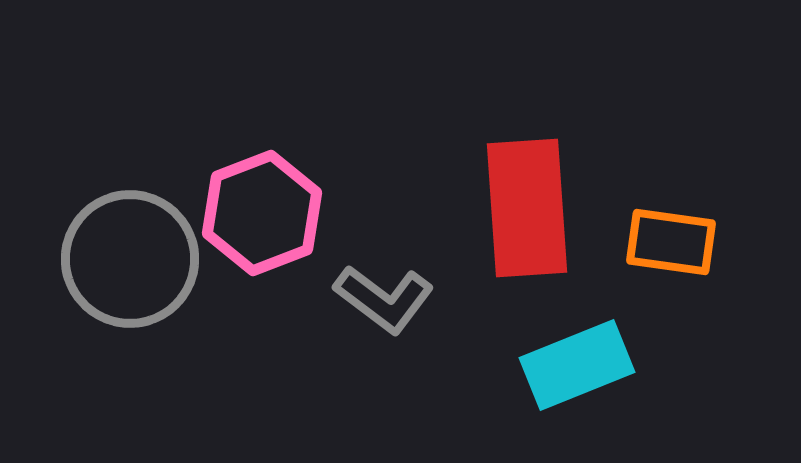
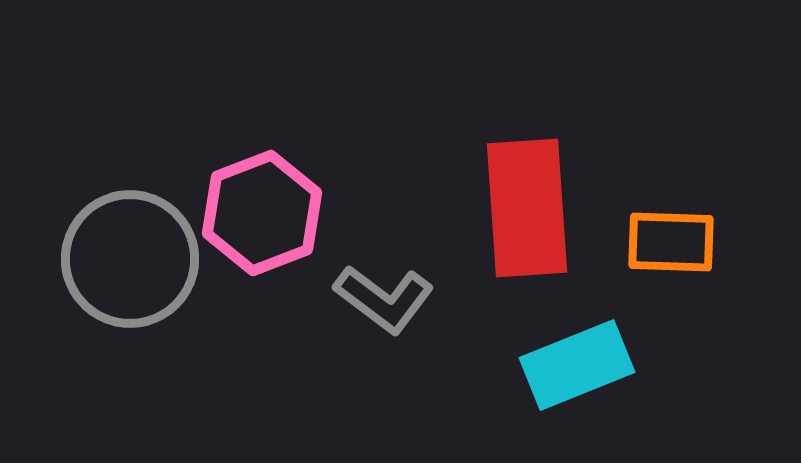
orange rectangle: rotated 6 degrees counterclockwise
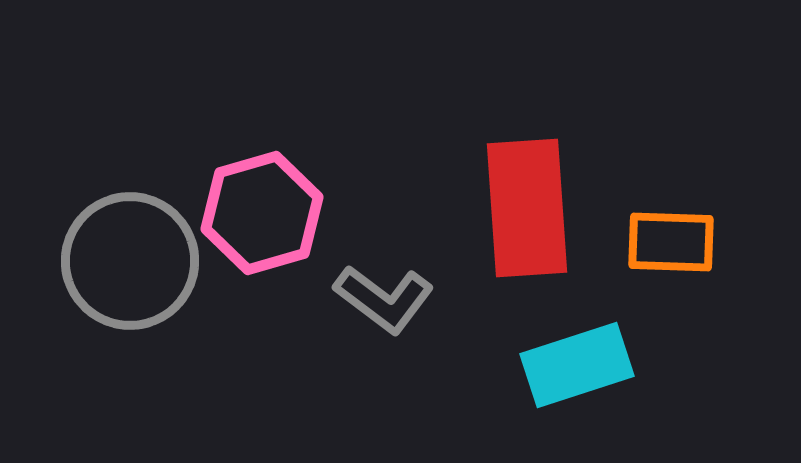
pink hexagon: rotated 5 degrees clockwise
gray circle: moved 2 px down
cyan rectangle: rotated 4 degrees clockwise
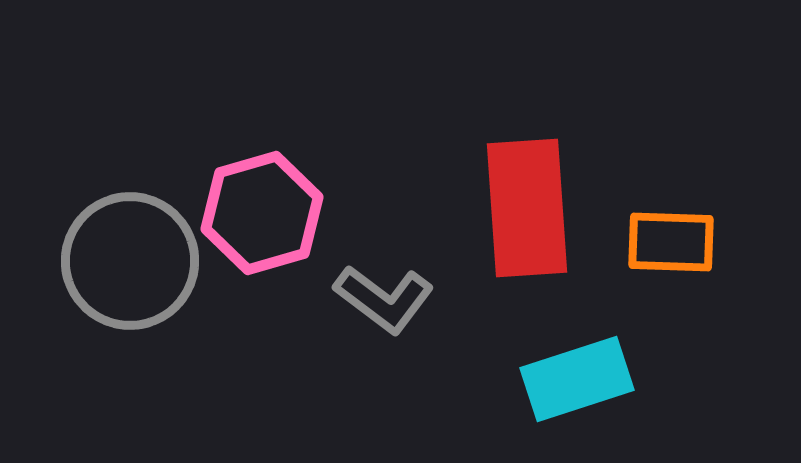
cyan rectangle: moved 14 px down
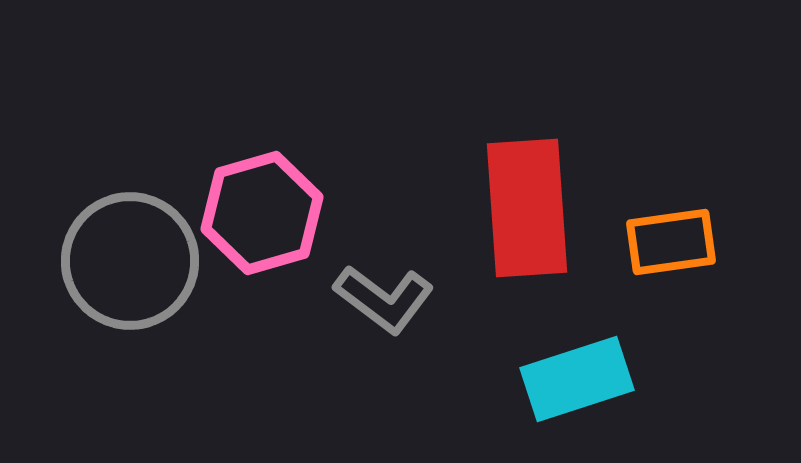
orange rectangle: rotated 10 degrees counterclockwise
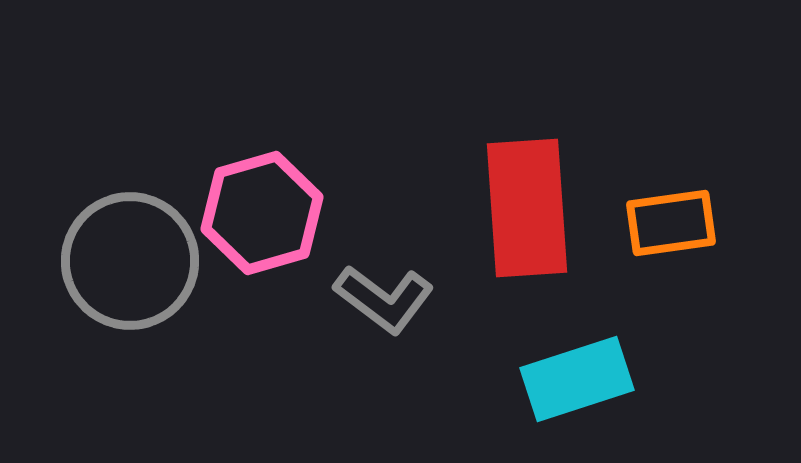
orange rectangle: moved 19 px up
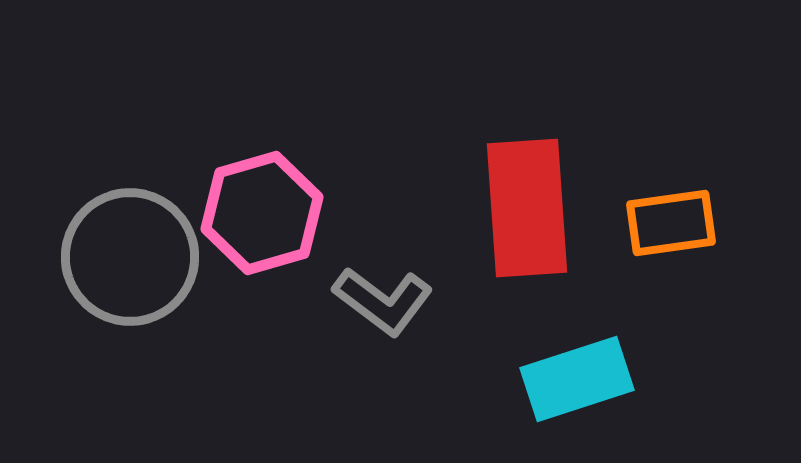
gray circle: moved 4 px up
gray L-shape: moved 1 px left, 2 px down
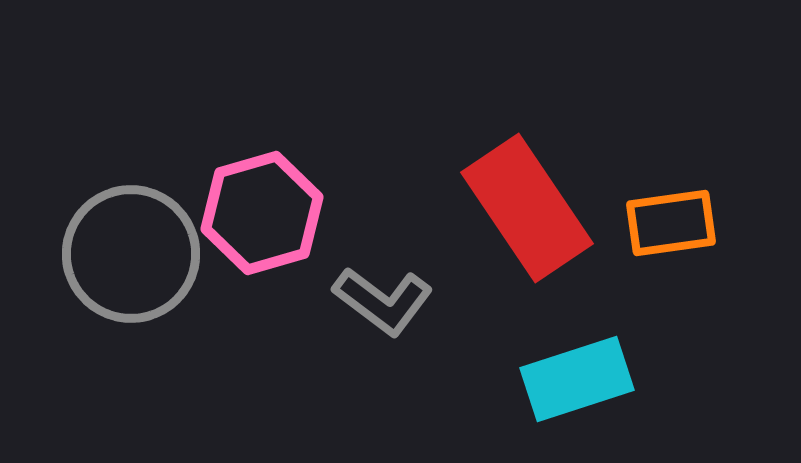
red rectangle: rotated 30 degrees counterclockwise
gray circle: moved 1 px right, 3 px up
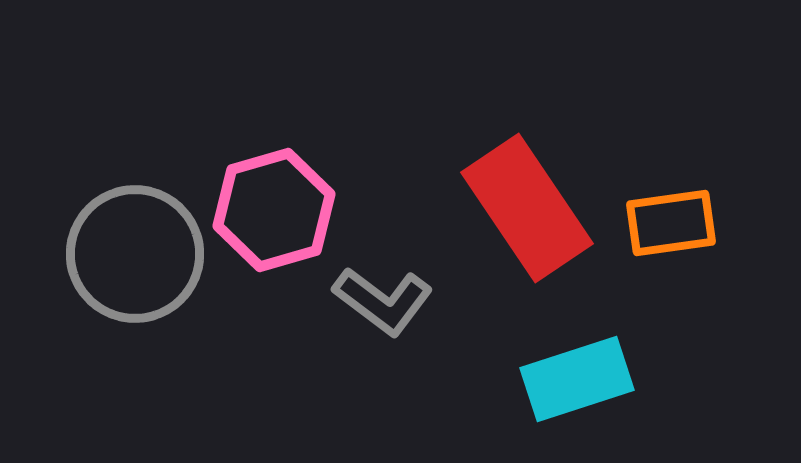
pink hexagon: moved 12 px right, 3 px up
gray circle: moved 4 px right
